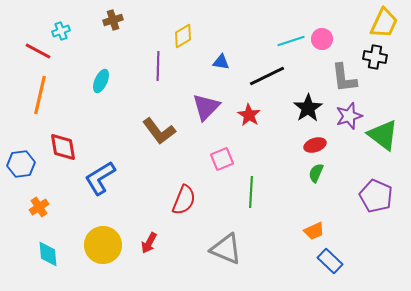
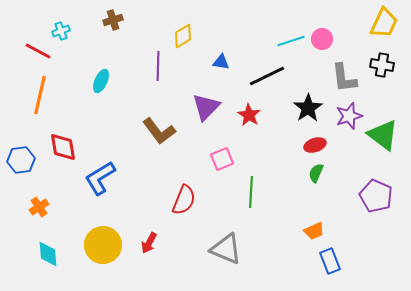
black cross: moved 7 px right, 8 px down
blue hexagon: moved 4 px up
blue rectangle: rotated 25 degrees clockwise
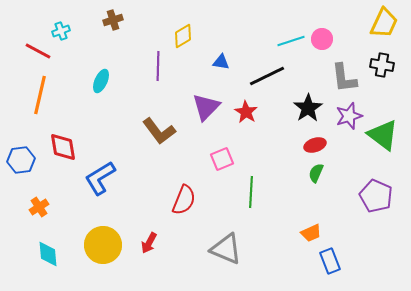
red star: moved 3 px left, 3 px up
orange trapezoid: moved 3 px left, 2 px down
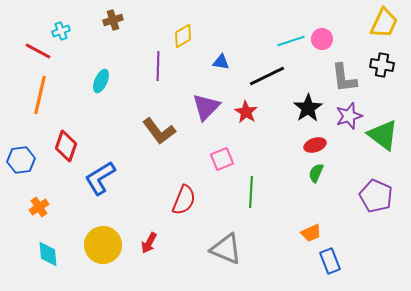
red diamond: moved 3 px right, 1 px up; rotated 28 degrees clockwise
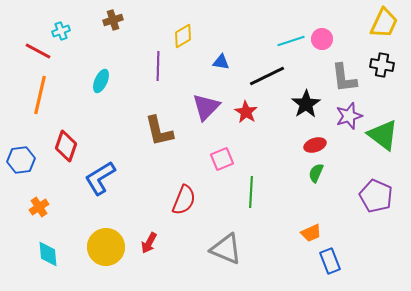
black star: moved 2 px left, 4 px up
brown L-shape: rotated 24 degrees clockwise
yellow circle: moved 3 px right, 2 px down
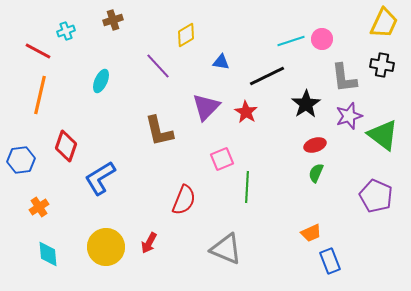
cyan cross: moved 5 px right
yellow diamond: moved 3 px right, 1 px up
purple line: rotated 44 degrees counterclockwise
green line: moved 4 px left, 5 px up
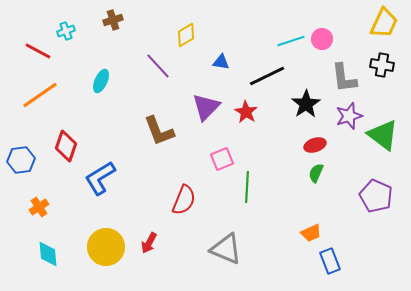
orange line: rotated 42 degrees clockwise
brown L-shape: rotated 8 degrees counterclockwise
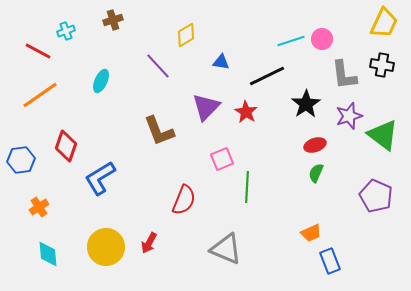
gray L-shape: moved 3 px up
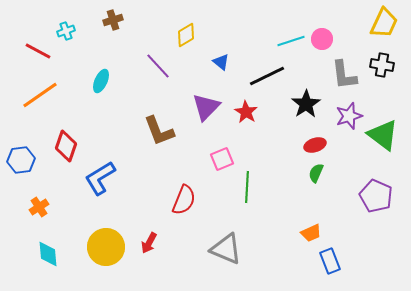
blue triangle: rotated 30 degrees clockwise
